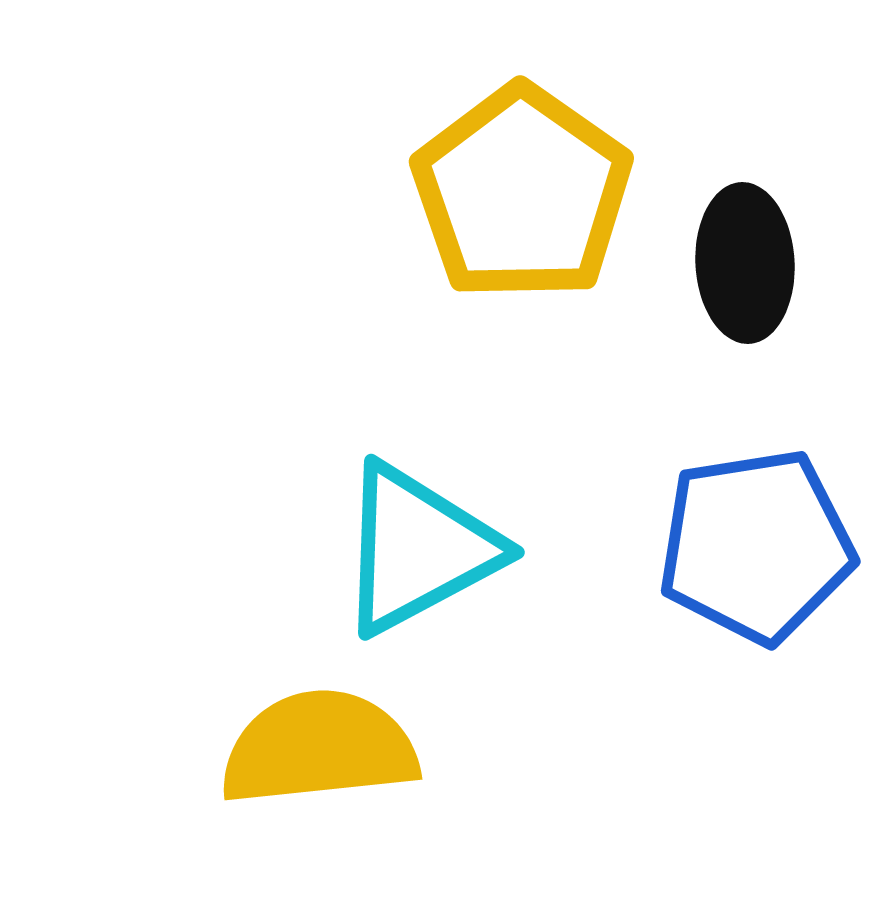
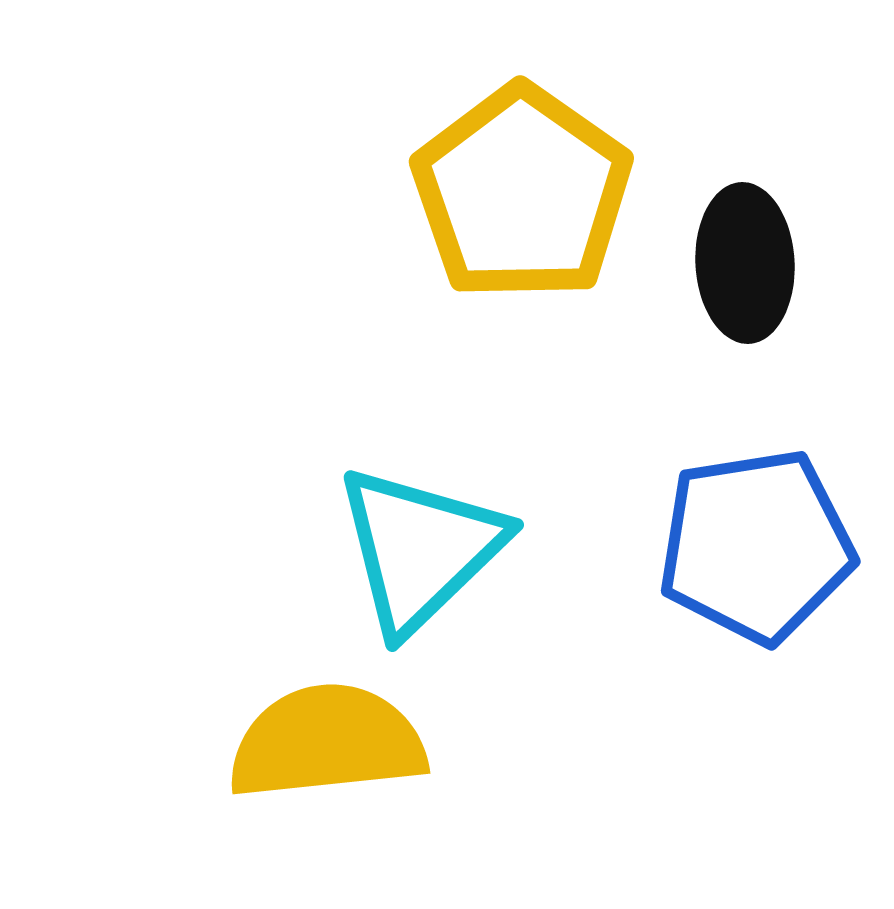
cyan triangle: moved 2 px right; rotated 16 degrees counterclockwise
yellow semicircle: moved 8 px right, 6 px up
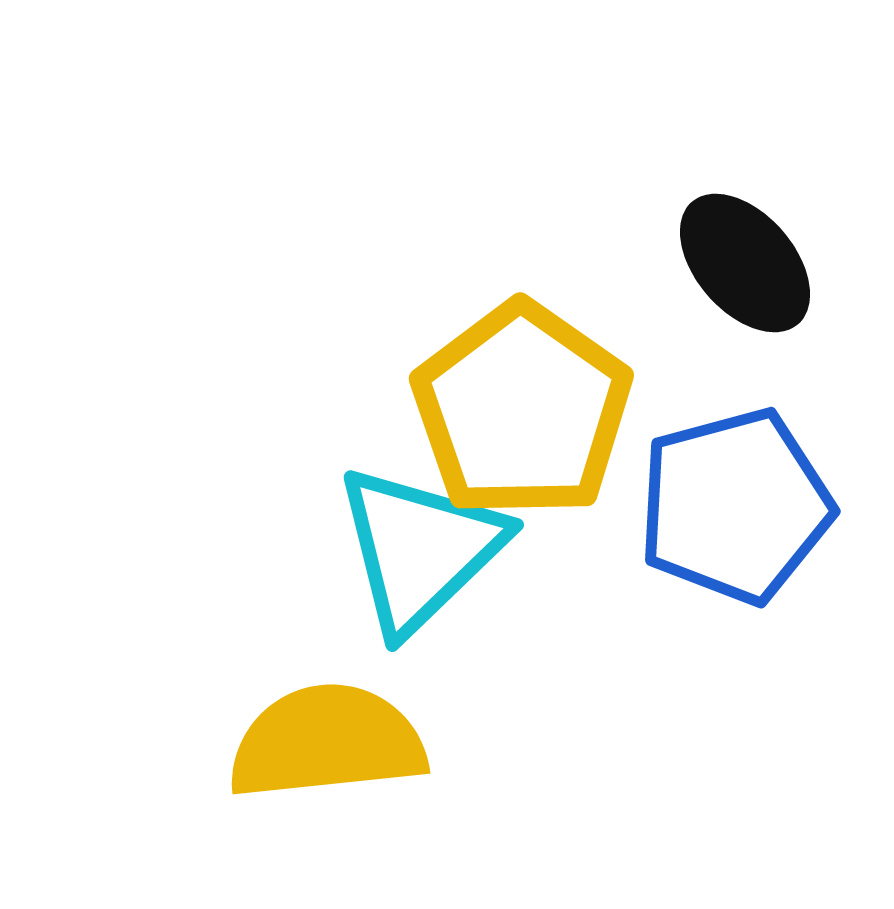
yellow pentagon: moved 217 px down
black ellipse: rotated 38 degrees counterclockwise
blue pentagon: moved 21 px left, 40 px up; rotated 6 degrees counterclockwise
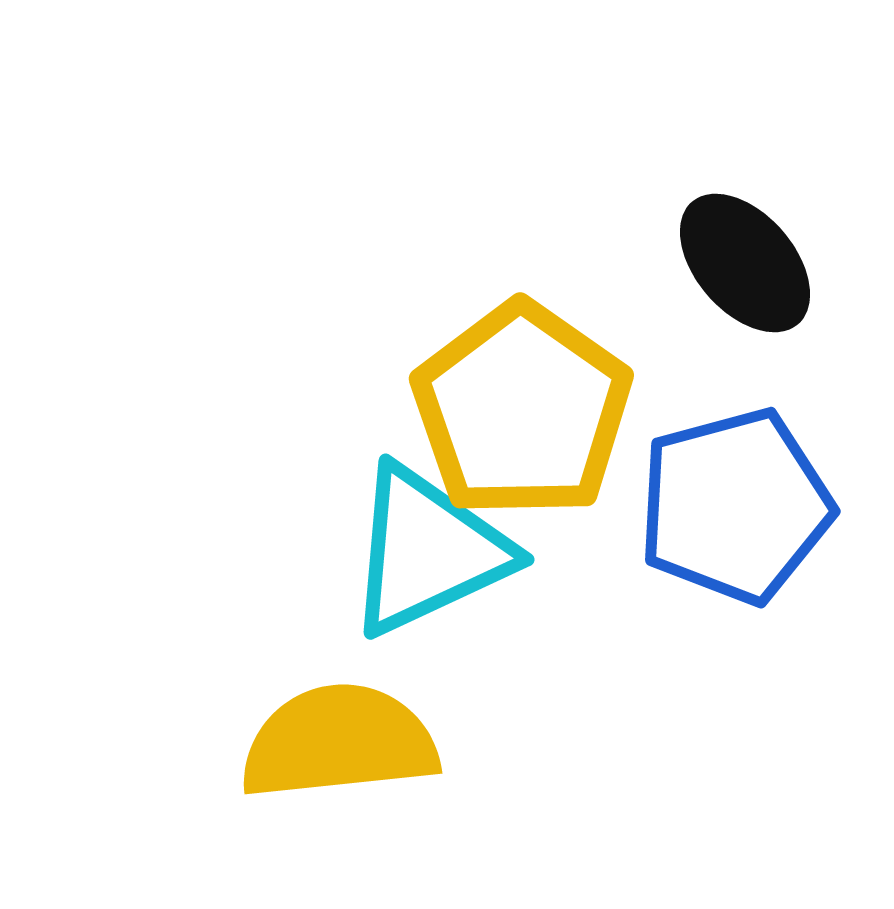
cyan triangle: moved 8 px right, 2 px down; rotated 19 degrees clockwise
yellow semicircle: moved 12 px right
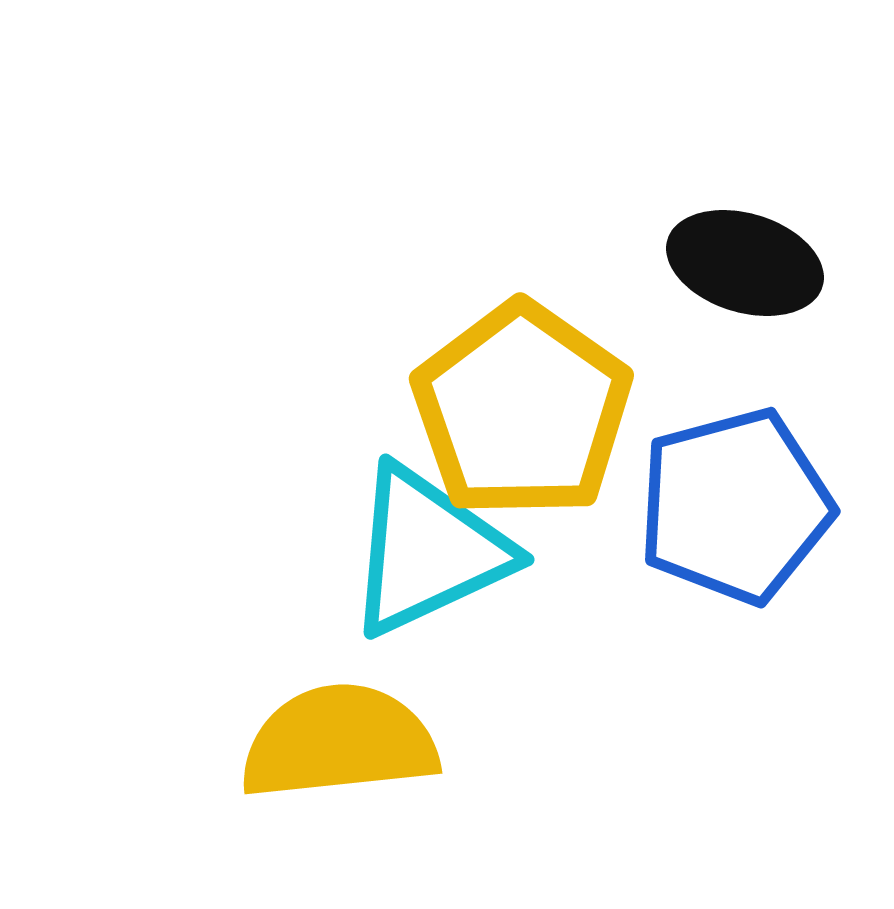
black ellipse: rotated 32 degrees counterclockwise
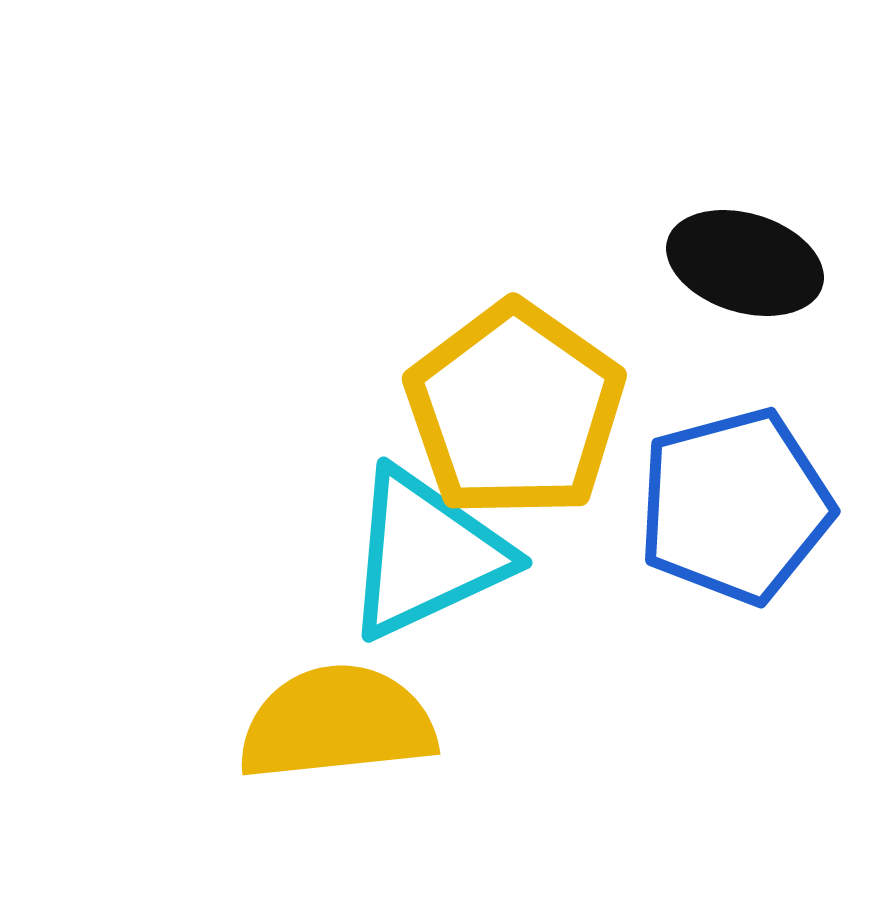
yellow pentagon: moved 7 px left
cyan triangle: moved 2 px left, 3 px down
yellow semicircle: moved 2 px left, 19 px up
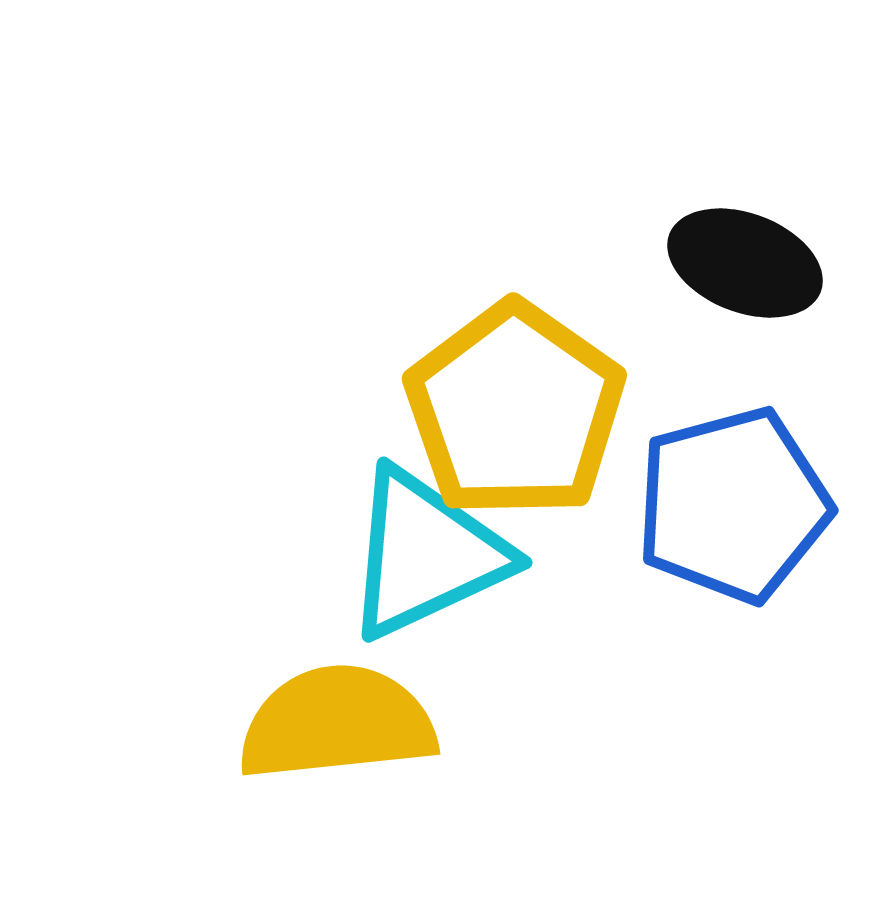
black ellipse: rotated 4 degrees clockwise
blue pentagon: moved 2 px left, 1 px up
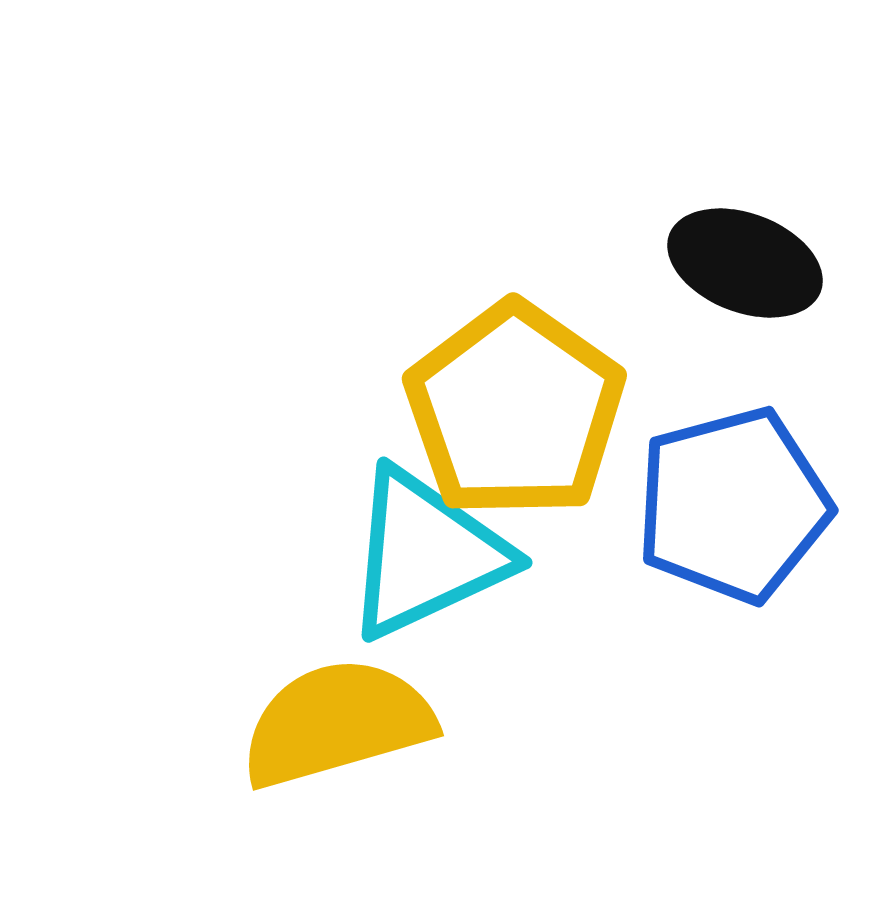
yellow semicircle: rotated 10 degrees counterclockwise
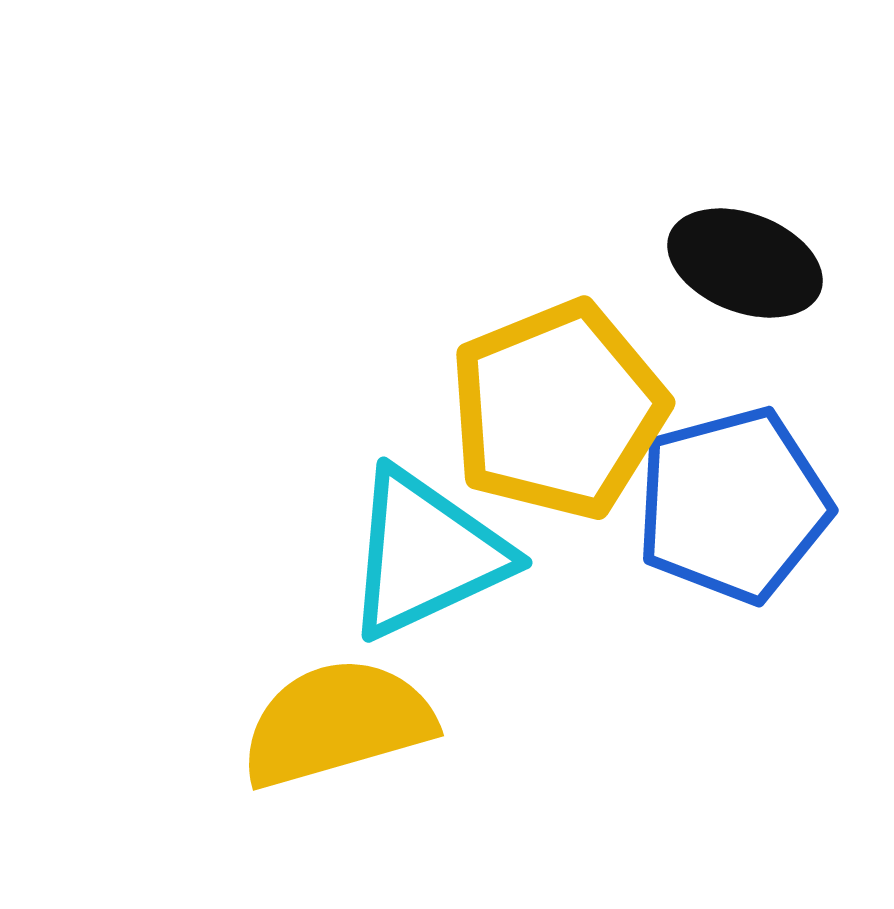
yellow pentagon: moved 43 px right; rotated 15 degrees clockwise
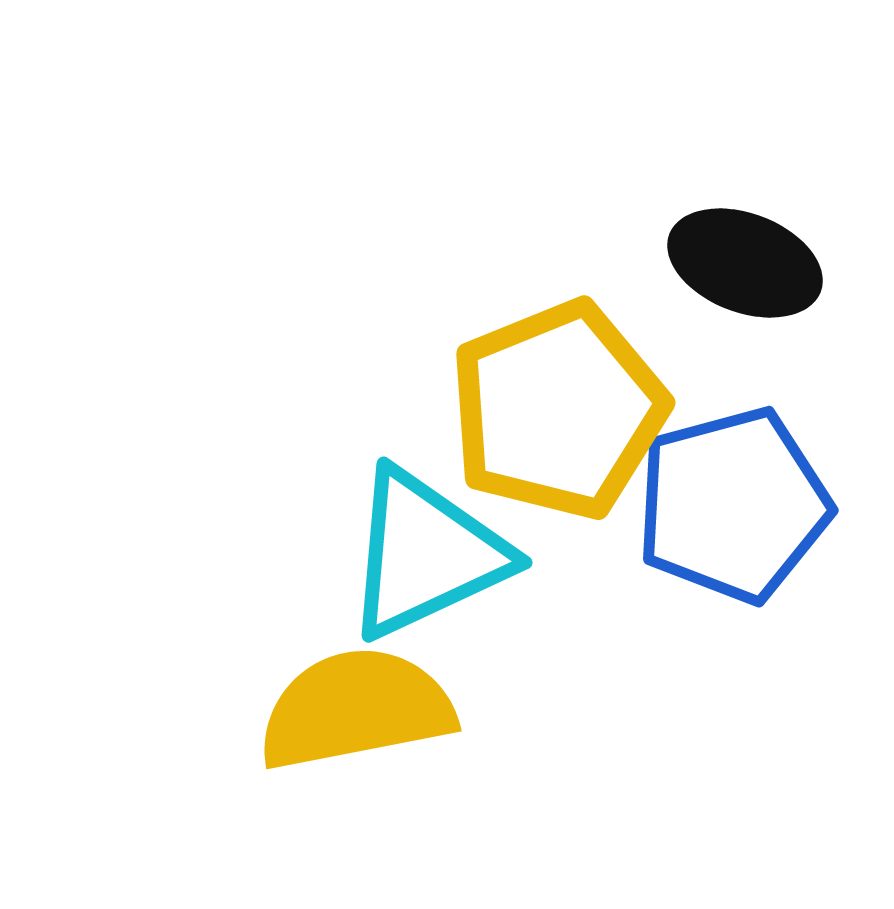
yellow semicircle: moved 19 px right, 14 px up; rotated 5 degrees clockwise
